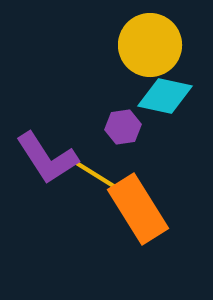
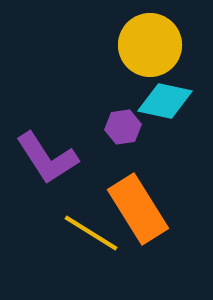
cyan diamond: moved 5 px down
yellow line: moved 61 px down
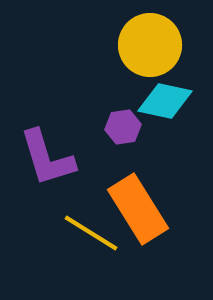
purple L-shape: rotated 16 degrees clockwise
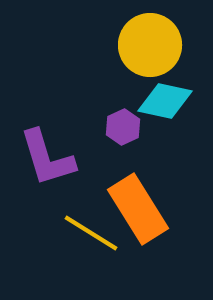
purple hexagon: rotated 16 degrees counterclockwise
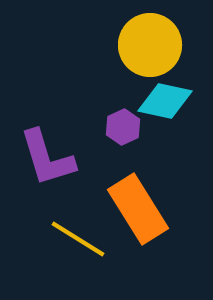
yellow line: moved 13 px left, 6 px down
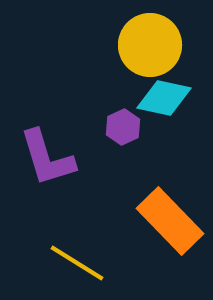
cyan diamond: moved 1 px left, 3 px up
orange rectangle: moved 32 px right, 12 px down; rotated 12 degrees counterclockwise
yellow line: moved 1 px left, 24 px down
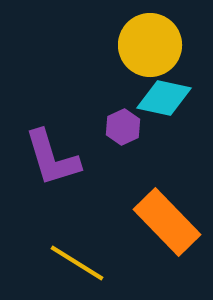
purple L-shape: moved 5 px right
orange rectangle: moved 3 px left, 1 px down
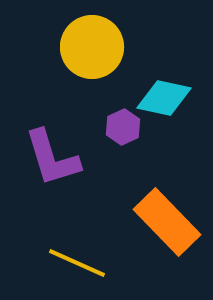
yellow circle: moved 58 px left, 2 px down
yellow line: rotated 8 degrees counterclockwise
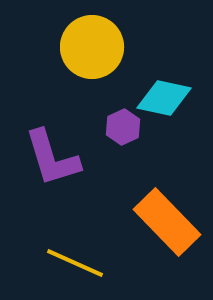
yellow line: moved 2 px left
